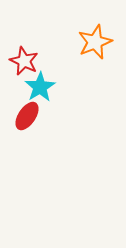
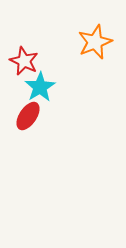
red ellipse: moved 1 px right
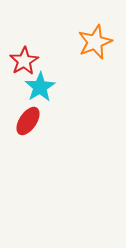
red star: rotated 16 degrees clockwise
red ellipse: moved 5 px down
